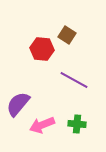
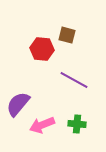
brown square: rotated 18 degrees counterclockwise
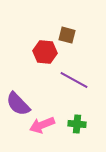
red hexagon: moved 3 px right, 3 px down
purple semicircle: rotated 84 degrees counterclockwise
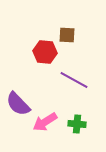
brown square: rotated 12 degrees counterclockwise
pink arrow: moved 3 px right, 3 px up; rotated 10 degrees counterclockwise
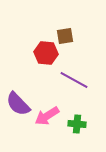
brown square: moved 2 px left, 1 px down; rotated 12 degrees counterclockwise
red hexagon: moved 1 px right, 1 px down
pink arrow: moved 2 px right, 6 px up
